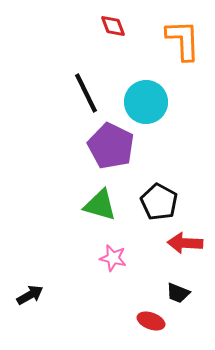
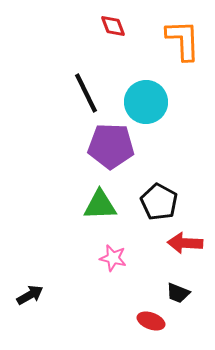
purple pentagon: rotated 24 degrees counterclockwise
green triangle: rotated 18 degrees counterclockwise
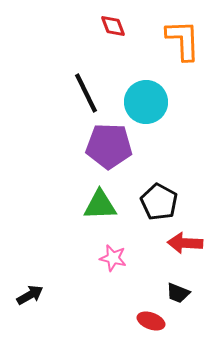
purple pentagon: moved 2 px left
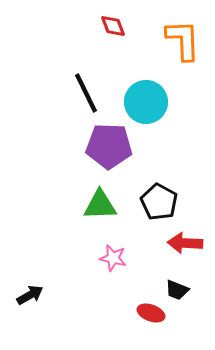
black trapezoid: moved 1 px left, 3 px up
red ellipse: moved 8 px up
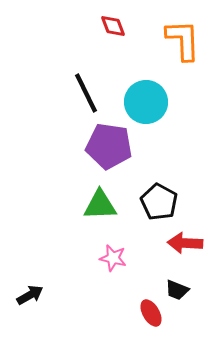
purple pentagon: rotated 6 degrees clockwise
red ellipse: rotated 40 degrees clockwise
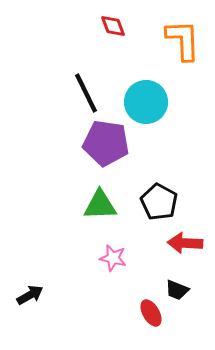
purple pentagon: moved 3 px left, 3 px up
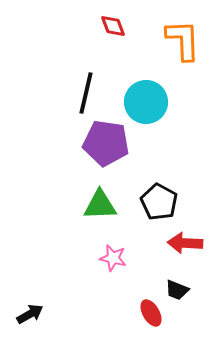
black line: rotated 39 degrees clockwise
black arrow: moved 19 px down
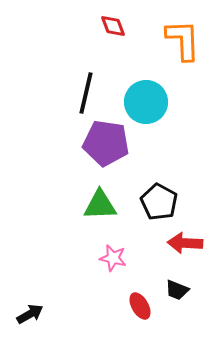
red ellipse: moved 11 px left, 7 px up
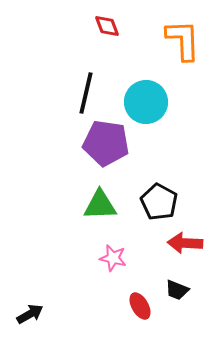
red diamond: moved 6 px left
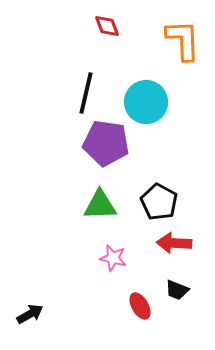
red arrow: moved 11 px left
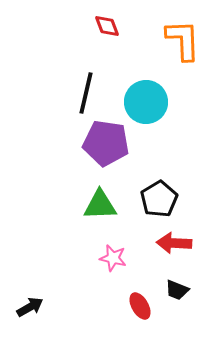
black pentagon: moved 3 px up; rotated 12 degrees clockwise
black arrow: moved 7 px up
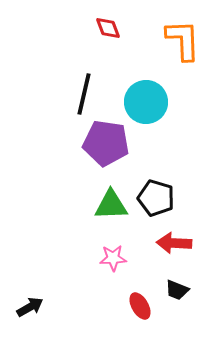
red diamond: moved 1 px right, 2 px down
black line: moved 2 px left, 1 px down
black pentagon: moved 3 px left, 1 px up; rotated 24 degrees counterclockwise
green triangle: moved 11 px right
pink star: rotated 16 degrees counterclockwise
